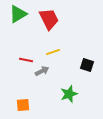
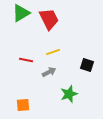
green triangle: moved 3 px right, 1 px up
gray arrow: moved 7 px right, 1 px down
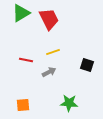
green star: moved 9 px down; rotated 24 degrees clockwise
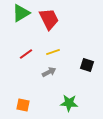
red line: moved 6 px up; rotated 48 degrees counterclockwise
orange square: rotated 16 degrees clockwise
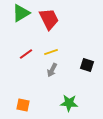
yellow line: moved 2 px left
gray arrow: moved 3 px right, 2 px up; rotated 144 degrees clockwise
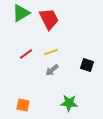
gray arrow: rotated 24 degrees clockwise
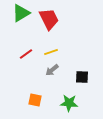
black square: moved 5 px left, 12 px down; rotated 16 degrees counterclockwise
orange square: moved 12 px right, 5 px up
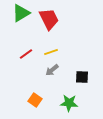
orange square: rotated 24 degrees clockwise
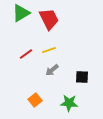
yellow line: moved 2 px left, 2 px up
orange square: rotated 16 degrees clockwise
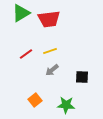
red trapezoid: rotated 110 degrees clockwise
yellow line: moved 1 px right, 1 px down
green star: moved 3 px left, 2 px down
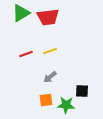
red trapezoid: moved 1 px left, 2 px up
red line: rotated 16 degrees clockwise
gray arrow: moved 2 px left, 7 px down
black square: moved 14 px down
orange square: moved 11 px right; rotated 32 degrees clockwise
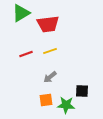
red trapezoid: moved 7 px down
